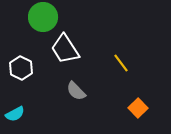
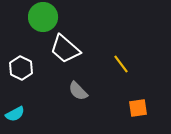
white trapezoid: rotated 16 degrees counterclockwise
yellow line: moved 1 px down
gray semicircle: moved 2 px right
orange square: rotated 36 degrees clockwise
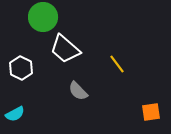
yellow line: moved 4 px left
orange square: moved 13 px right, 4 px down
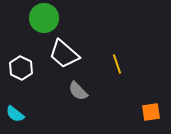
green circle: moved 1 px right, 1 px down
white trapezoid: moved 1 px left, 5 px down
yellow line: rotated 18 degrees clockwise
cyan semicircle: rotated 66 degrees clockwise
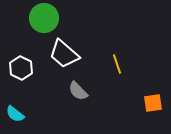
orange square: moved 2 px right, 9 px up
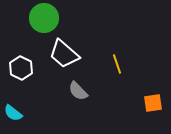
cyan semicircle: moved 2 px left, 1 px up
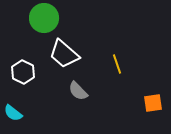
white hexagon: moved 2 px right, 4 px down
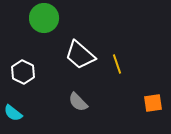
white trapezoid: moved 16 px right, 1 px down
gray semicircle: moved 11 px down
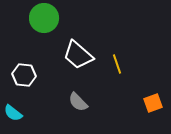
white trapezoid: moved 2 px left
white hexagon: moved 1 px right, 3 px down; rotated 20 degrees counterclockwise
orange square: rotated 12 degrees counterclockwise
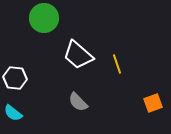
white hexagon: moved 9 px left, 3 px down
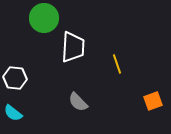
white trapezoid: moved 5 px left, 8 px up; rotated 128 degrees counterclockwise
orange square: moved 2 px up
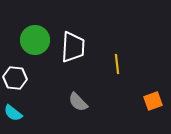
green circle: moved 9 px left, 22 px down
yellow line: rotated 12 degrees clockwise
